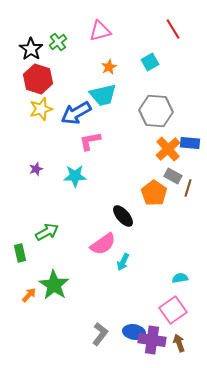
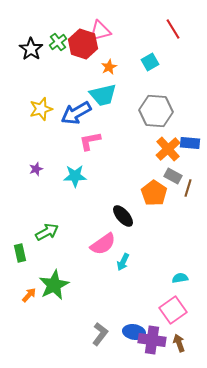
red hexagon: moved 45 px right, 35 px up
green star: rotated 12 degrees clockwise
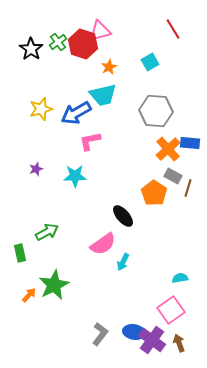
pink square: moved 2 px left
purple cross: rotated 28 degrees clockwise
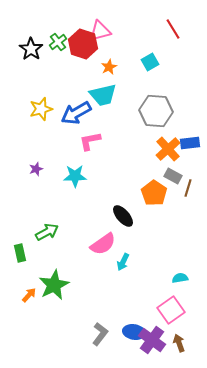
blue rectangle: rotated 12 degrees counterclockwise
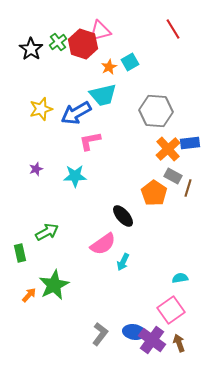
cyan square: moved 20 px left
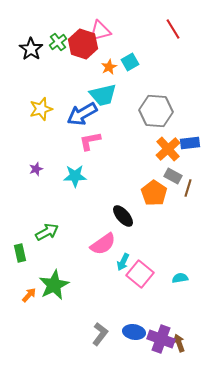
blue arrow: moved 6 px right, 1 px down
pink square: moved 31 px left, 36 px up; rotated 16 degrees counterclockwise
purple cross: moved 9 px right, 1 px up; rotated 16 degrees counterclockwise
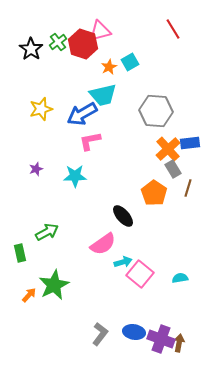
gray rectangle: moved 7 px up; rotated 30 degrees clockwise
cyan arrow: rotated 132 degrees counterclockwise
brown arrow: rotated 30 degrees clockwise
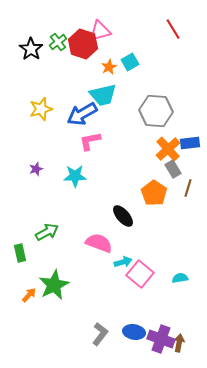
pink semicircle: moved 4 px left, 1 px up; rotated 124 degrees counterclockwise
